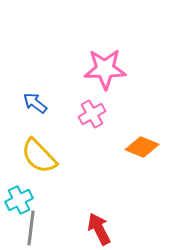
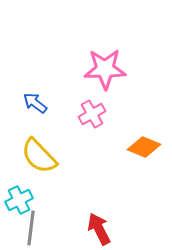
orange diamond: moved 2 px right
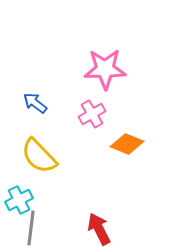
orange diamond: moved 17 px left, 3 px up
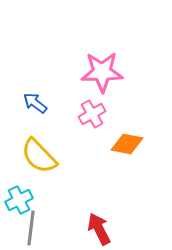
pink star: moved 3 px left, 3 px down
orange diamond: rotated 12 degrees counterclockwise
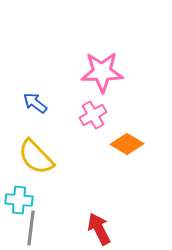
pink cross: moved 1 px right, 1 px down
orange diamond: rotated 20 degrees clockwise
yellow semicircle: moved 3 px left, 1 px down
cyan cross: rotated 32 degrees clockwise
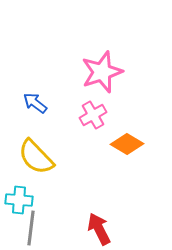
pink star: rotated 18 degrees counterclockwise
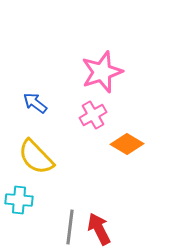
gray line: moved 39 px right, 1 px up
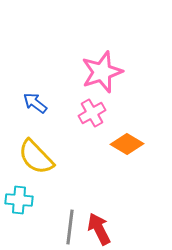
pink cross: moved 1 px left, 2 px up
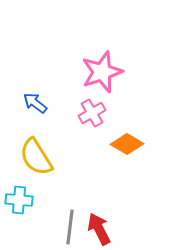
yellow semicircle: rotated 12 degrees clockwise
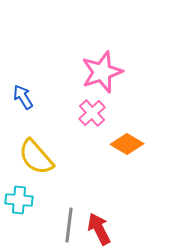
blue arrow: moved 12 px left, 6 px up; rotated 20 degrees clockwise
pink cross: rotated 12 degrees counterclockwise
yellow semicircle: rotated 9 degrees counterclockwise
gray line: moved 1 px left, 2 px up
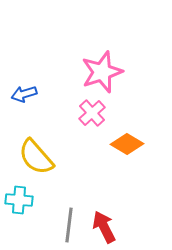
blue arrow: moved 1 px right, 3 px up; rotated 75 degrees counterclockwise
red arrow: moved 5 px right, 2 px up
